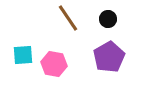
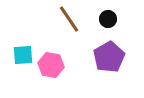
brown line: moved 1 px right, 1 px down
pink hexagon: moved 3 px left, 1 px down
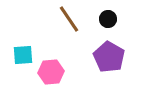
purple pentagon: rotated 12 degrees counterclockwise
pink hexagon: moved 7 px down; rotated 15 degrees counterclockwise
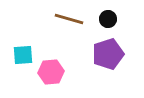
brown line: rotated 40 degrees counterclockwise
purple pentagon: moved 1 px left, 3 px up; rotated 24 degrees clockwise
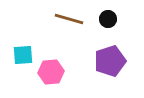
purple pentagon: moved 2 px right, 7 px down
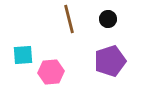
brown line: rotated 60 degrees clockwise
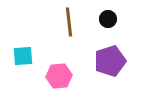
brown line: moved 3 px down; rotated 8 degrees clockwise
cyan square: moved 1 px down
pink hexagon: moved 8 px right, 4 px down
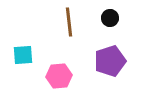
black circle: moved 2 px right, 1 px up
cyan square: moved 1 px up
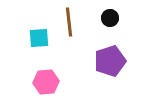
cyan square: moved 16 px right, 17 px up
pink hexagon: moved 13 px left, 6 px down
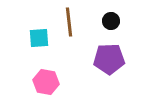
black circle: moved 1 px right, 3 px down
purple pentagon: moved 1 px left, 2 px up; rotated 16 degrees clockwise
pink hexagon: rotated 15 degrees clockwise
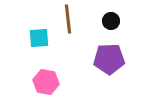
brown line: moved 1 px left, 3 px up
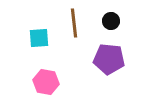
brown line: moved 6 px right, 4 px down
purple pentagon: rotated 8 degrees clockwise
